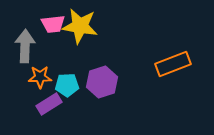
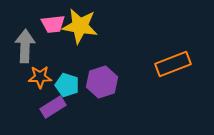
cyan pentagon: rotated 20 degrees clockwise
purple rectangle: moved 4 px right, 3 px down
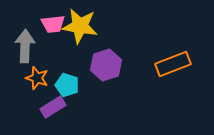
orange star: moved 3 px left, 1 px down; rotated 20 degrees clockwise
purple hexagon: moved 4 px right, 17 px up
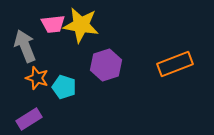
yellow star: moved 1 px right, 1 px up
gray arrow: rotated 24 degrees counterclockwise
orange rectangle: moved 2 px right
cyan pentagon: moved 3 px left, 2 px down
purple rectangle: moved 24 px left, 12 px down
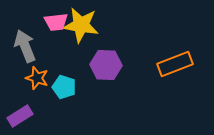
pink trapezoid: moved 3 px right, 2 px up
purple hexagon: rotated 20 degrees clockwise
purple rectangle: moved 9 px left, 3 px up
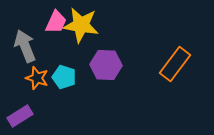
pink trapezoid: rotated 60 degrees counterclockwise
orange rectangle: rotated 32 degrees counterclockwise
cyan pentagon: moved 10 px up
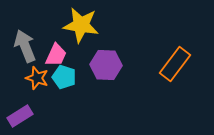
pink trapezoid: moved 33 px down
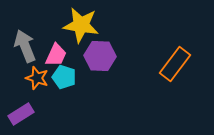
purple hexagon: moved 6 px left, 9 px up
purple rectangle: moved 1 px right, 2 px up
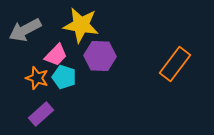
gray arrow: moved 16 px up; rotated 96 degrees counterclockwise
pink trapezoid: rotated 20 degrees clockwise
purple rectangle: moved 20 px right; rotated 10 degrees counterclockwise
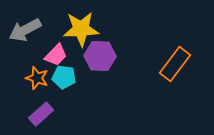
yellow star: moved 4 px down; rotated 12 degrees counterclockwise
cyan pentagon: rotated 10 degrees counterclockwise
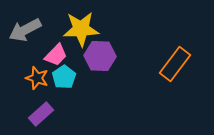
cyan pentagon: rotated 30 degrees clockwise
